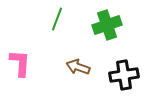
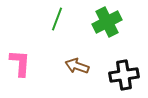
green cross: moved 3 px up; rotated 8 degrees counterclockwise
brown arrow: moved 1 px left, 1 px up
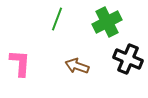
black cross: moved 4 px right, 16 px up; rotated 32 degrees clockwise
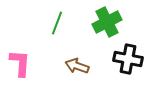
green line: moved 4 px down
black cross: rotated 12 degrees counterclockwise
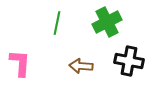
green line: rotated 10 degrees counterclockwise
black cross: moved 1 px right, 2 px down
brown arrow: moved 4 px right; rotated 15 degrees counterclockwise
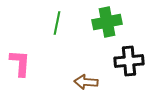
green cross: rotated 16 degrees clockwise
black cross: rotated 16 degrees counterclockwise
brown arrow: moved 5 px right, 16 px down
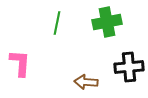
black cross: moved 6 px down
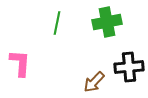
brown arrow: moved 8 px right; rotated 50 degrees counterclockwise
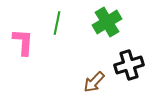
green cross: rotated 20 degrees counterclockwise
pink L-shape: moved 3 px right, 21 px up
black cross: moved 2 px up; rotated 12 degrees counterclockwise
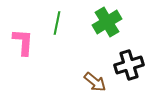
brown arrow: moved 1 px right; rotated 95 degrees counterclockwise
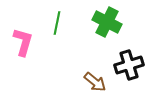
green cross: rotated 32 degrees counterclockwise
pink L-shape: rotated 12 degrees clockwise
